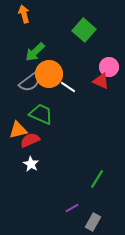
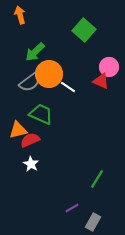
orange arrow: moved 4 px left, 1 px down
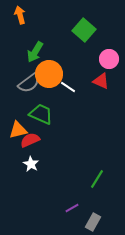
green arrow: rotated 15 degrees counterclockwise
pink circle: moved 8 px up
gray semicircle: moved 1 px left, 1 px down
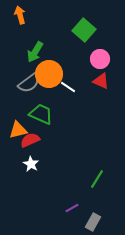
pink circle: moved 9 px left
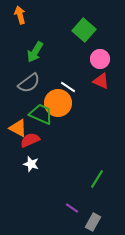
orange circle: moved 9 px right, 29 px down
orange triangle: moved 2 px up; rotated 42 degrees clockwise
white star: rotated 14 degrees counterclockwise
purple line: rotated 64 degrees clockwise
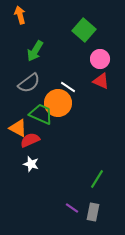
green arrow: moved 1 px up
gray rectangle: moved 10 px up; rotated 18 degrees counterclockwise
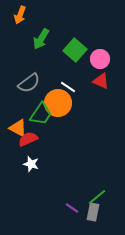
orange arrow: rotated 144 degrees counterclockwise
green square: moved 9 px left, 20 px down
green arrow: moved 6 px right, 12 px up
green trapezoid: rotated 100 degrees clockwise
red semicircle: moved 2 px left, 1 px up
green line: moved 18 px down; rotated 18 degrees clockwise
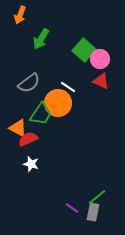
green square: moved 9 px right
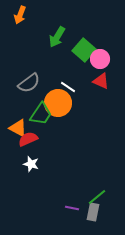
green arrow: moved 16 px right, 2 px up
purple line: rotated 24 degrees counterclockwise
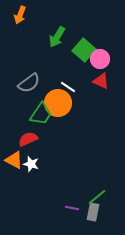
orange triangle: moved 4 px left, 32 px down
